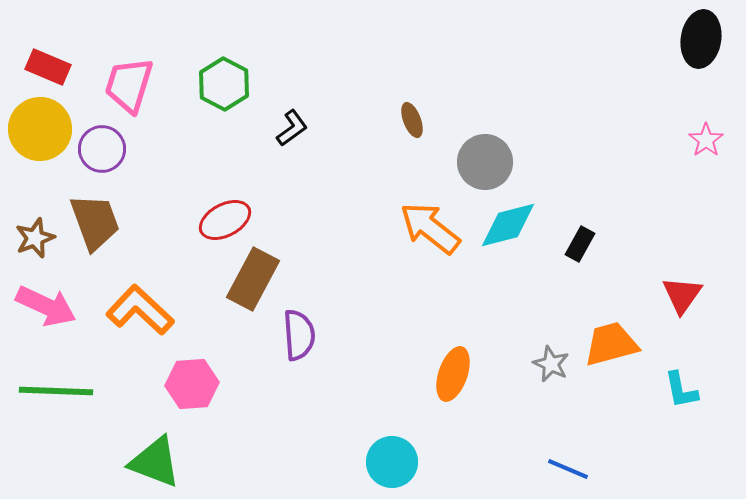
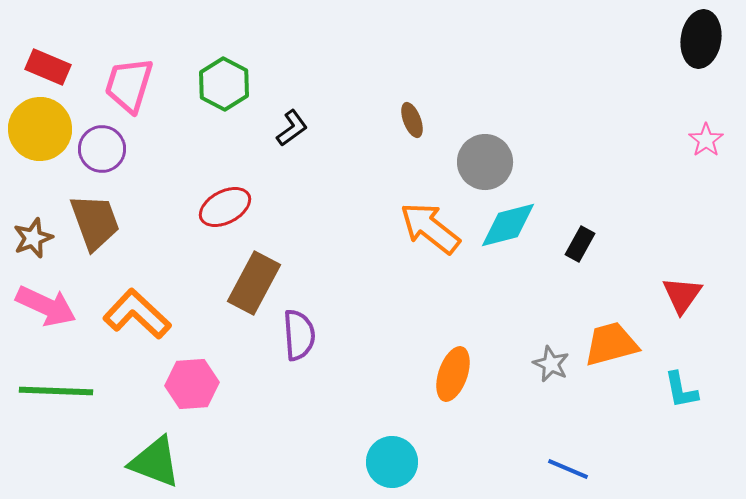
red ellipse: moved 13 px up
brown star: moved 2 px left
brown rectangle: moved 1 px right, 4 px down
orange L-shape: moved 3 px left, 4 px down
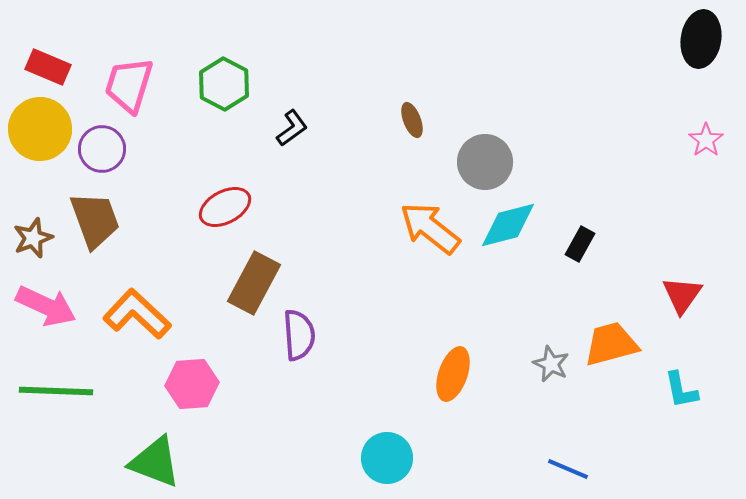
brown trapezoid: moved 2 px up
cyan circle: moved 5 px left, 4 px up
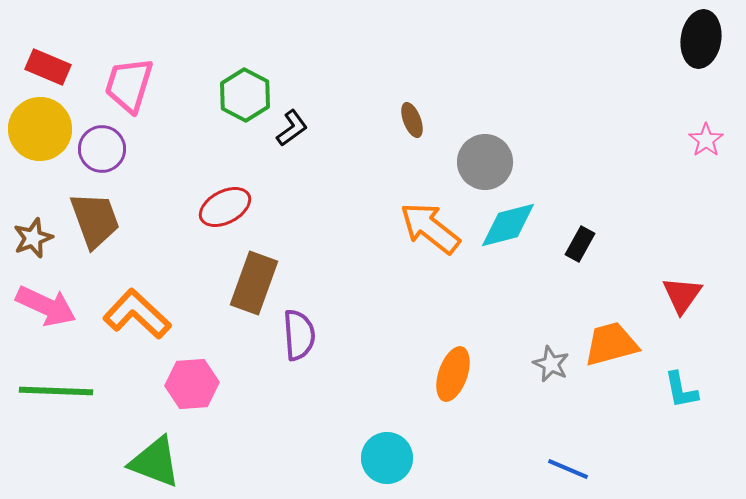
green hexagon: moved 21 px right, 11 px down
brown rectangle: rotated 8 degrees counterclockwise
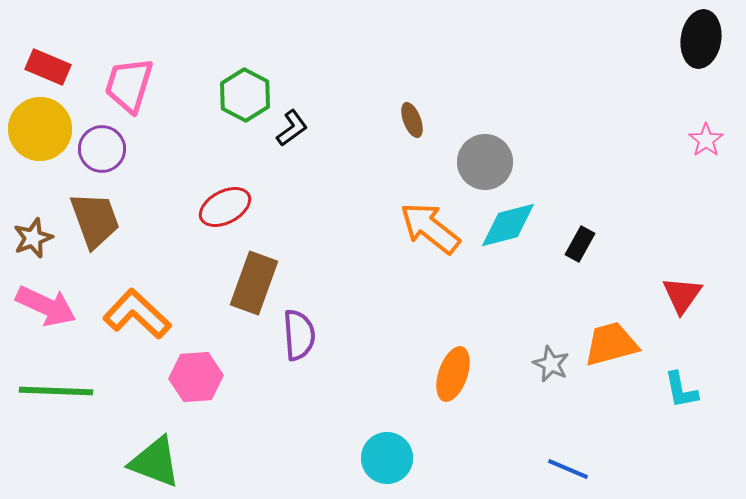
pink hexagon: moved 4 px right, 7 px up
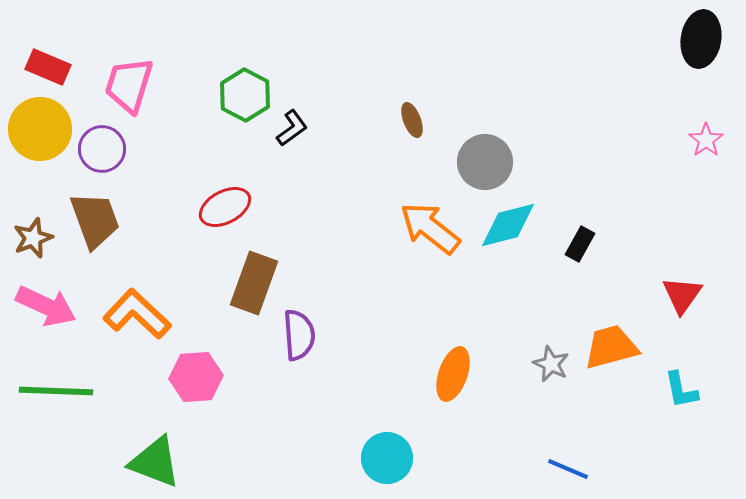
orange trapezoid: moved 3 px down
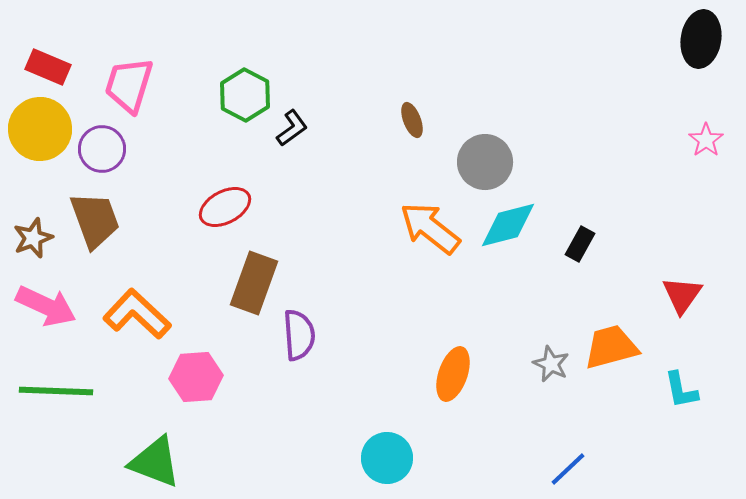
blue line: rotated 66 degrees counterclockwise
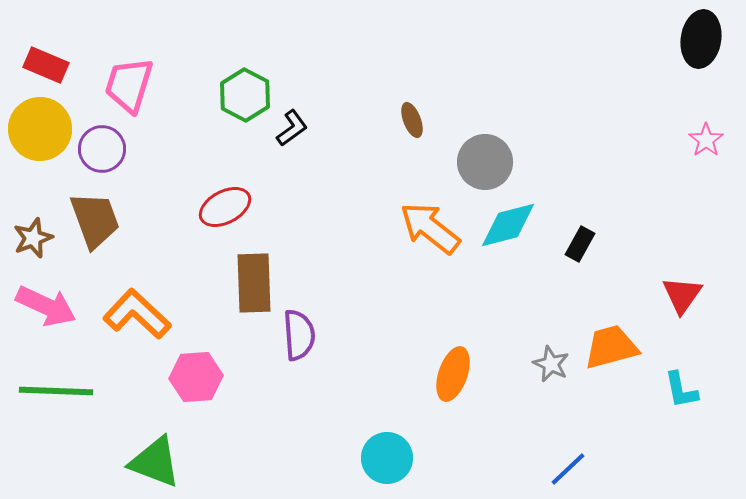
red rectangle: moved 2 px left, 2 px up
brown rectangle: rotated 22 degrees counterclockwise
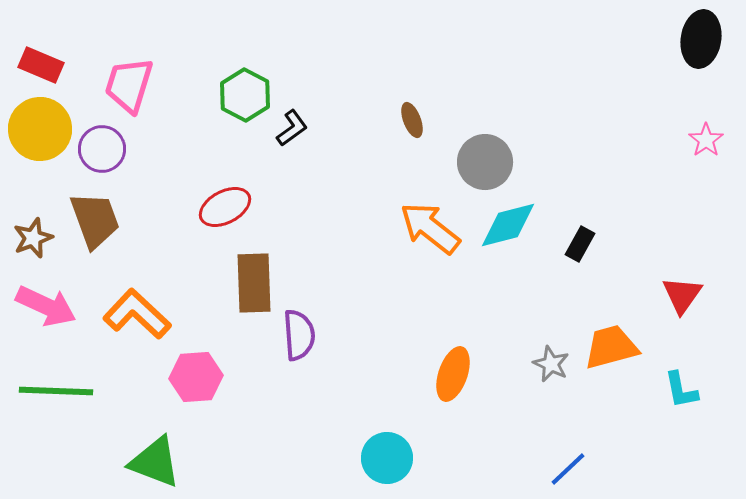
red rectangle: moved 5 px left
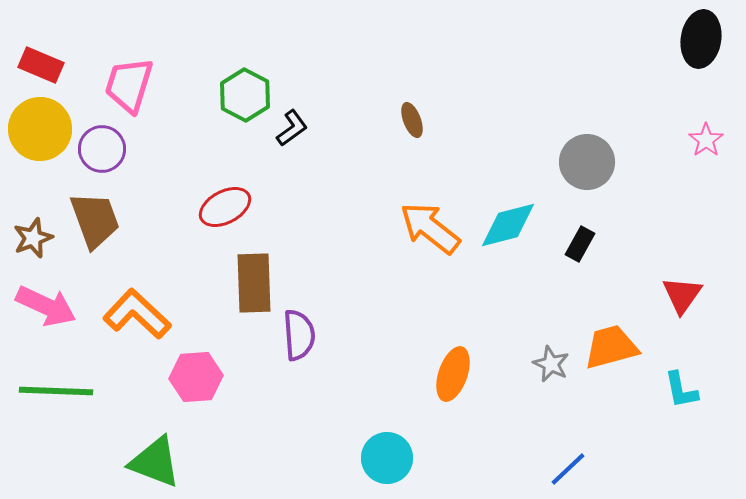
gray circle: moved 102 px right
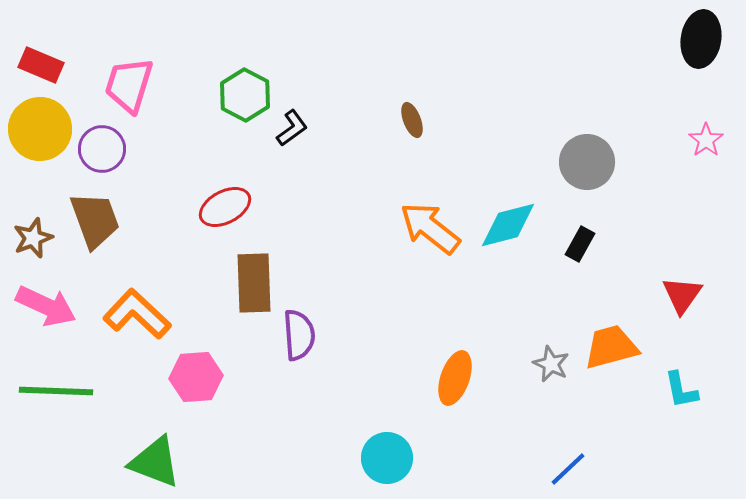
orange ellipse: moved 2 px right, 4 px down
